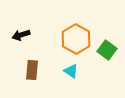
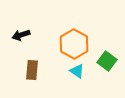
orange hexagon: moved 2 px left, 5 px down
green square: moved 11 px down
cyan triangle: moved 6 px right
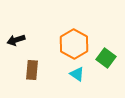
black arrow: moved 5 px left, 5 px down
green square: moved 1 px left, 3 px up
cyan triangle: moved 3 px down
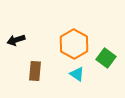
brown rectangle: moved 3 px right, 1 px down
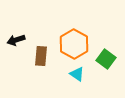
green square: moved 1 px down
brown rectangle: moved 6 px right, 15 px up
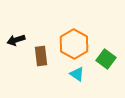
brown rectangle: rotated 12 degrees counterclockwise
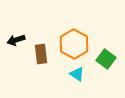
brown rectangle: moved 2 px up
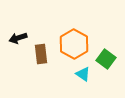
black arrow: moved 2 px right, 2 px up
cyan triangle: moved 6 px right
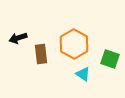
green square: moved 4 px right; rotated 18 degrees counterclockwise
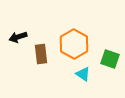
black arrow: moved 1 px up
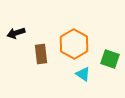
black arrow: moved 2 px left, 4 px up
